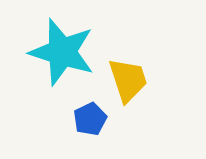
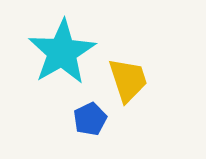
cyan star: rotated 24 degrees clockwise
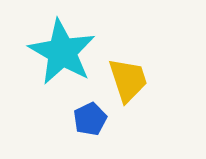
cyan star: rotated 12 degrees counterclockwise
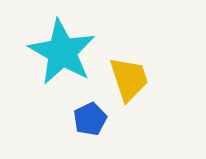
yellow trapezoid: moved 1 px right, 1 px up
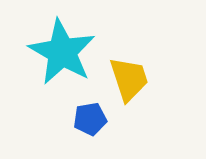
blue pentagon: rotated 16 degrees clockwise
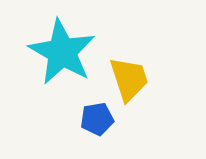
blue pentagon: moved 7 px right
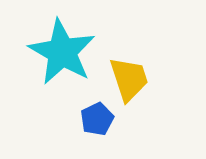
blue pentagon: rotated 16 degrees counterclockwise
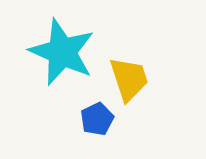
cyan star: rotated 6 degrees counterclockwise
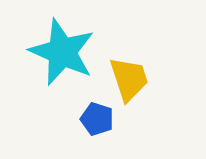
blue pentagon: rotated 28 degrees counterclockwise
